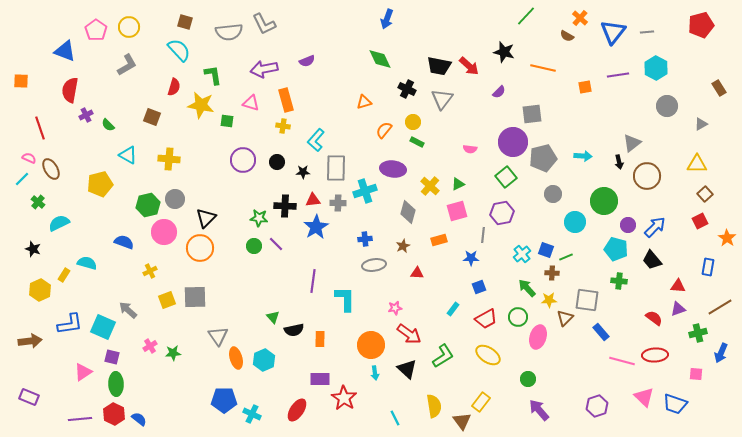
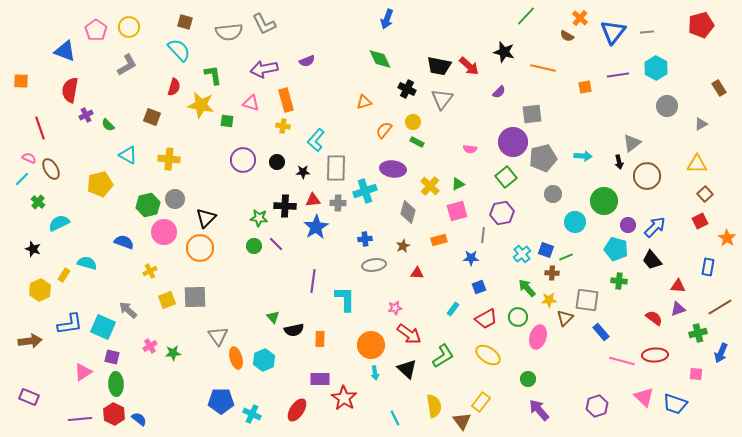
blue pentagon at (224, 400): moved 3 px left, 1 px down
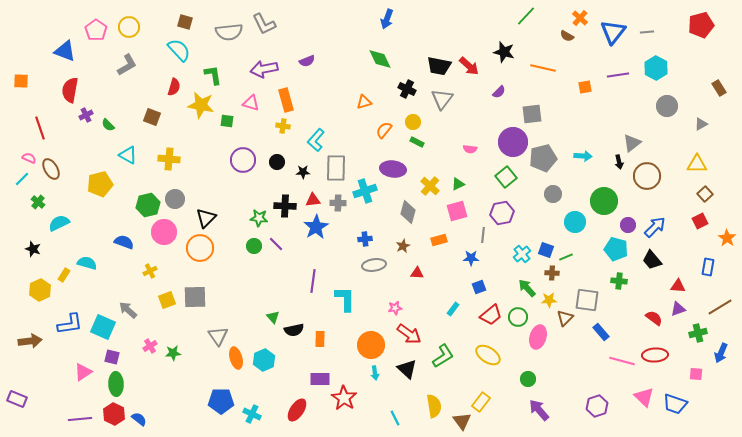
red trapezoid at (486, 319): moved 5 px right, 4 px up; rotated 10 degrees counterclockwise
purple rectangle at (29, 397): moved 12 px left, 2 px down
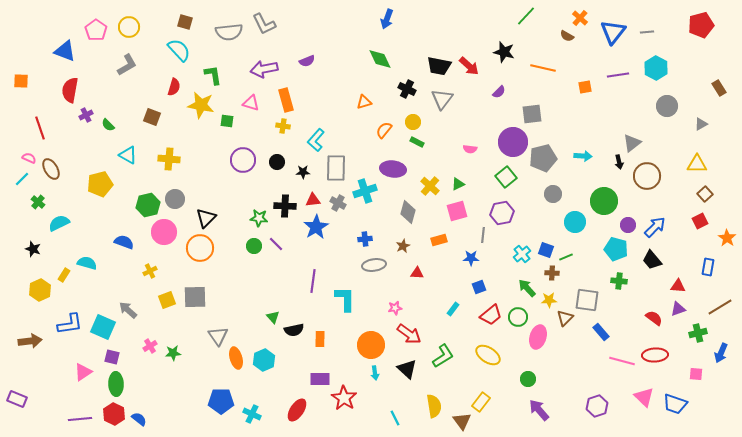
gray cross at (338, 203): rotated 28 degrees clockwise
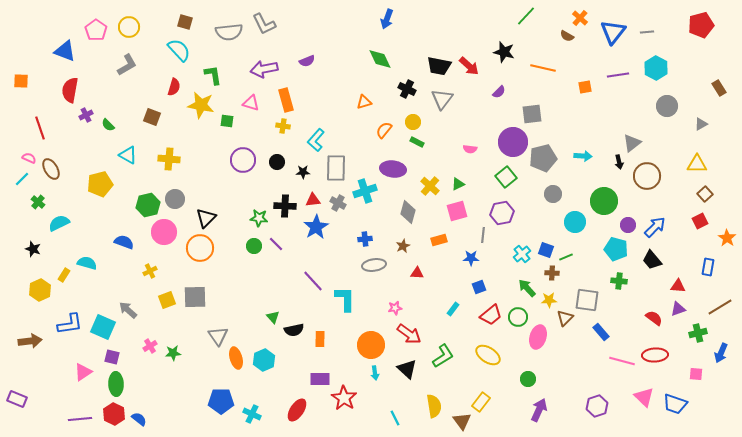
purple line at (313, 281): rotated 50 degrees counterclockwise
purple arrow at (539, 410): rotated 65 degrees clockwise
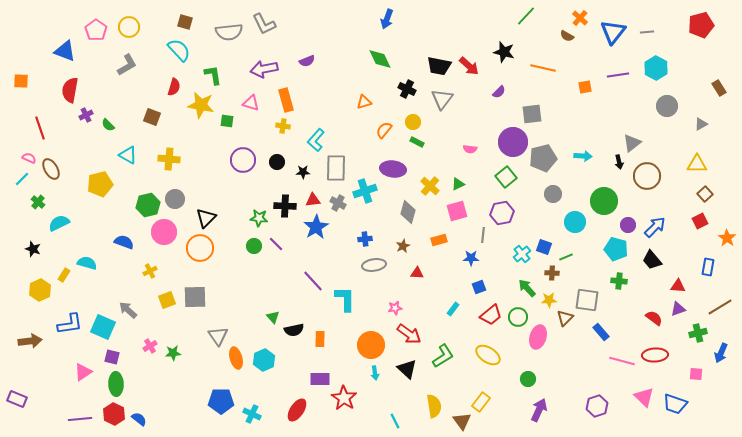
blue square at (546, 250): moved 2 px left, 3 px up
cyan line at (395, 418): moved 3 px down
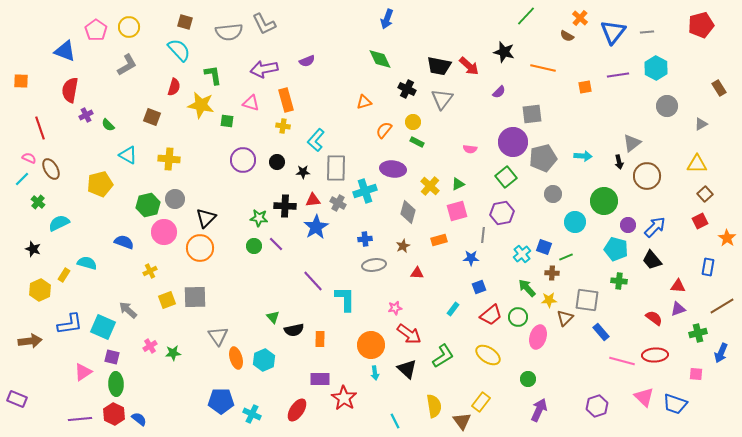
brown line at (720, 307): moved 2 px right, 1 px up
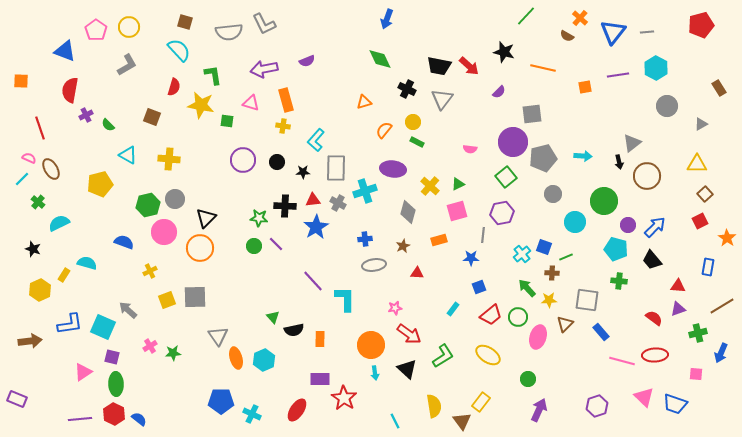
brown triangle at (565, 318): moved 6 px down
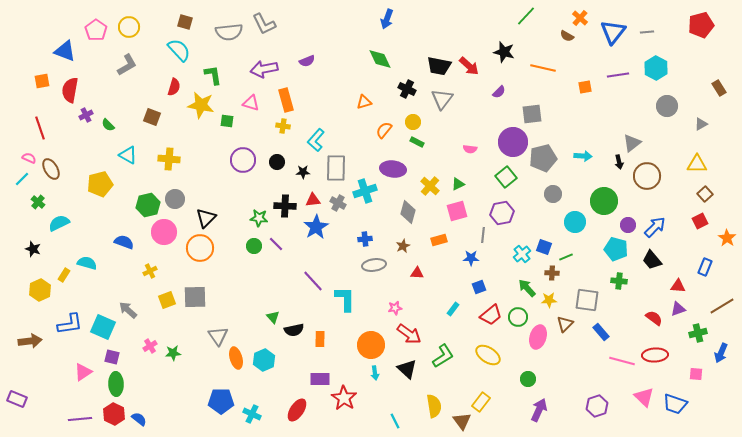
orange square at (21, 81): moved 21 px right; rotated 14 degrees counterclockwise
blue rectangle at (708, 267): moved 3 px left; rotated 12 degrees clockwise
